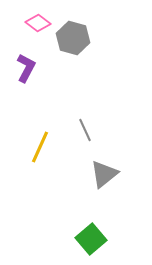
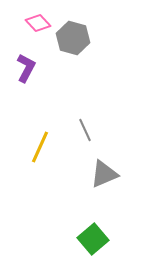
pink diamond: rotated 10 degrees clockwise
gray triangle: rotated 16 degrees clockwise
green square: moved 2 px right
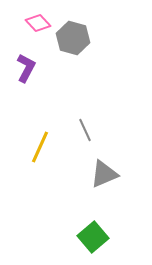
green square: moved 2 px up
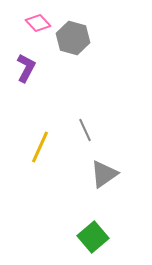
gray triangle: rotated 12 degrees counterclockwise
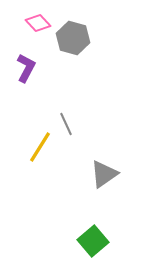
gray line: moved 19 px left, 6 px up
yellow line: rotated 8 degrees clockwise
green square: moved 4 px down
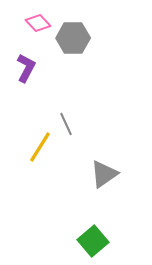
gray hexagon: rotated 16 degrees counterclockwise
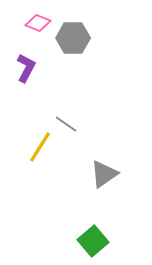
pink diamond: rotated 25 degrees counterclockwise
gray line: rotated 30 degrees counterclockwise
